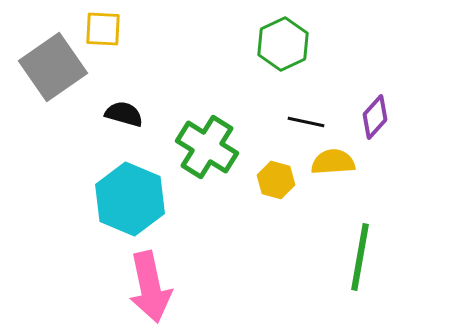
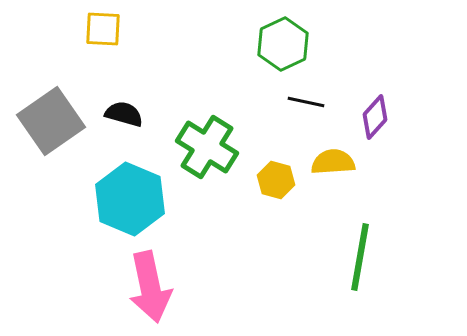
gray square: moved 2 px left, 54 px down
black line: moved 20 px up
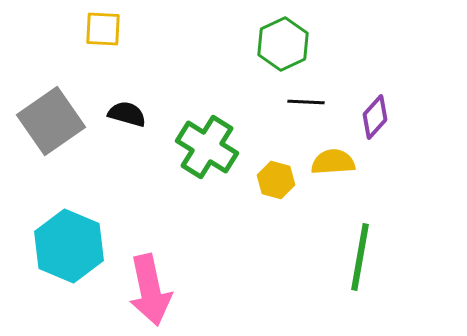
black line: rotated 9 degrees counterclockwise
black semicircle: moved 3 px right
cyan hexagon: moved 61 px left, 47 px down
pink arrow: moved 3 px down
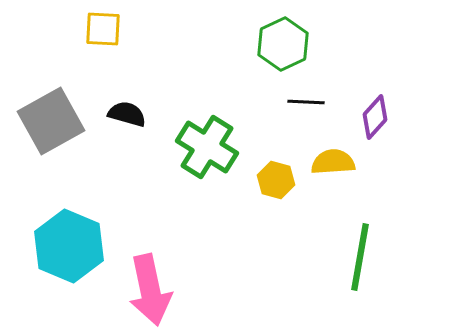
gray square: rotated 6 degrees clockwise
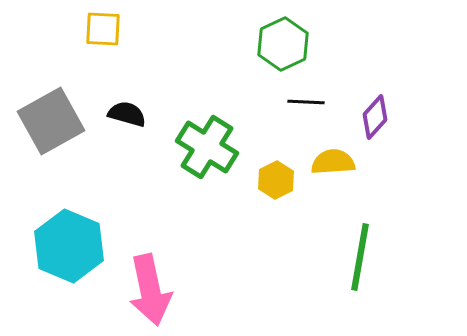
yellow hexagon: rotated 18 degrees clockwise
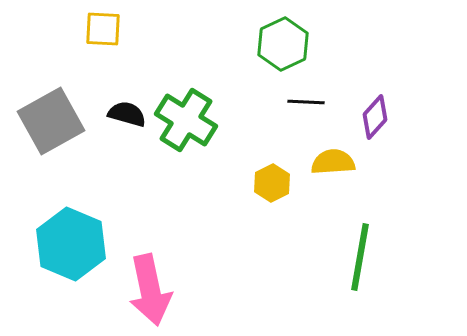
green cross: moved 21 px left, 27 px up
yellow hexagon: moved 4 px left, 3 px down
cyan hexagon: moved 2 px right, 2 px up
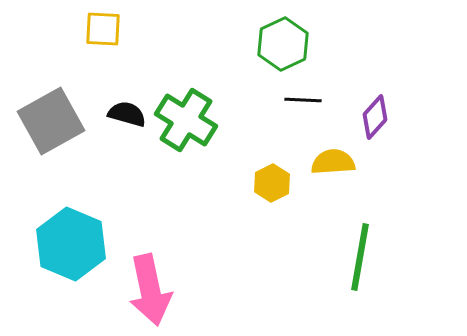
black line: moved 3 px left, 2 px up
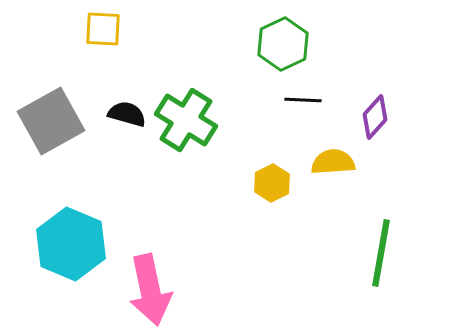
green line: moved 21 px right, 4 px up
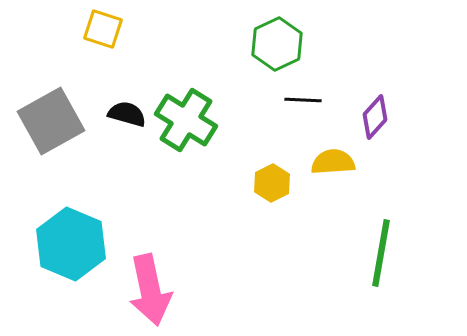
yellow square: rotated 15 degrees clockwise
green hexagon: moved 6 px left
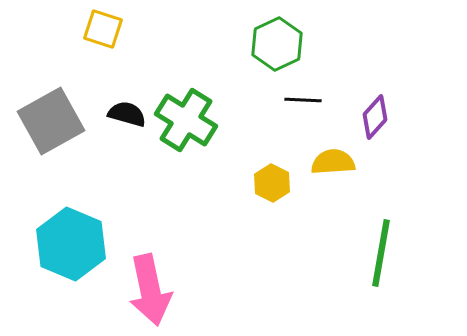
yellow hexagon: rotated 6 degrees counterclockwise
